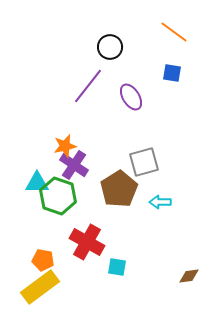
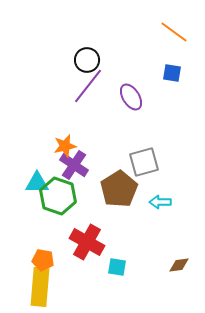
black circle: moved 23 px left, 13 px down
brown diamond: moved 10 px left, 11 px up
yellow rectangle: rotated 48 degrees counterclockwise
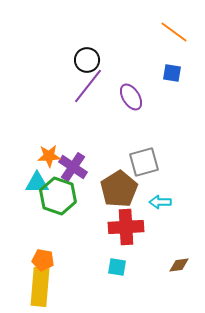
orange star: moved 16 px left, 10 px down; rotated 10 degrees clockwise
purple cross: moved 1 px left, 2 px down
red cross: moved 39 px right, 15 px up; rotated 32 degrees counterclockwise
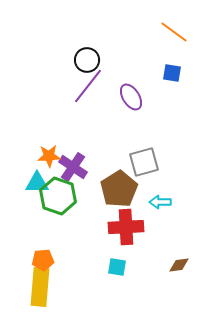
orange pentagon: rotated 15 degrees counterclockwise
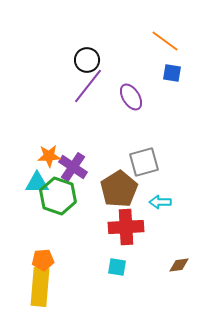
orange line: moved 9 px left, 9 px down
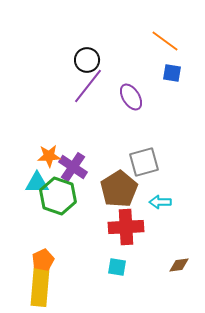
orange pentagon: rotated 20 degrees counterclockwise
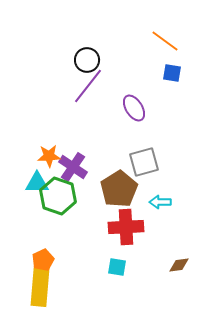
purple ellipse: moved 3 px right, 11 px down
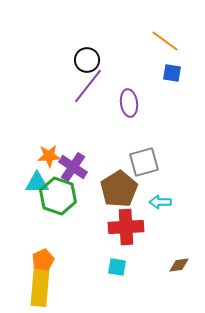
purple ellipse: moved 5 px left, 5 px up; rotated 24 degrees clockwise
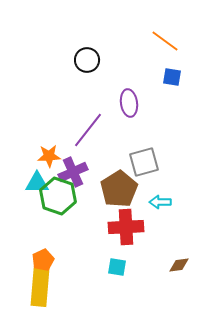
blue square: moved 4 px down
purple line: moved 44 px down
purple cross: moved 5 px down; rotated 32 degrees clockwise
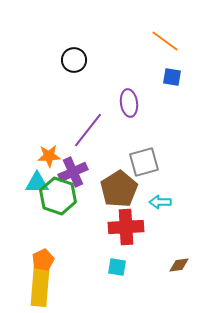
black circle: moved 13 px left
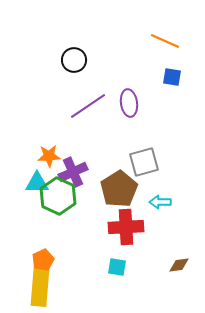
orange line: rotated 12 degrees counterclockwise
purple line: moved 24 px up; rotated 18 degrees clockwise
green hexagon: rotated 6 degrees clockwise
